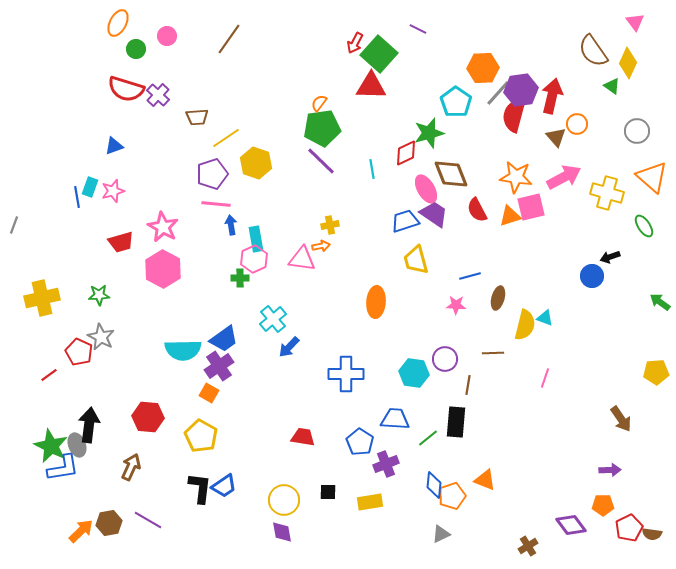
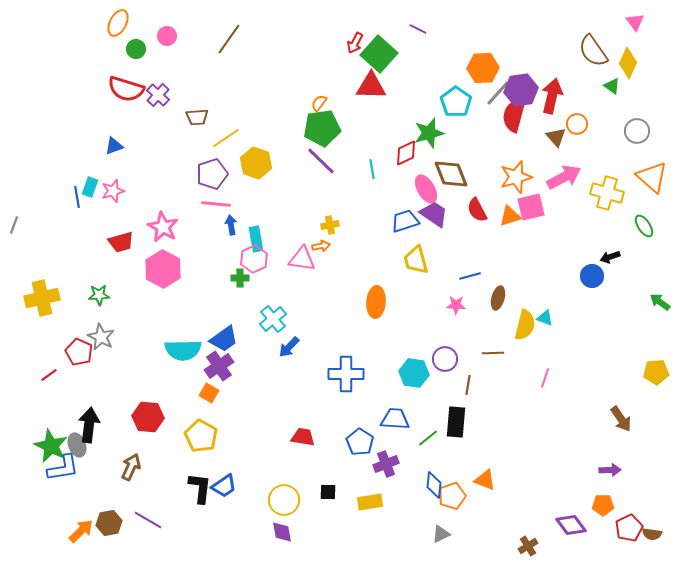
orange star at (516, 177): rotated 24 degrees counterclockwise
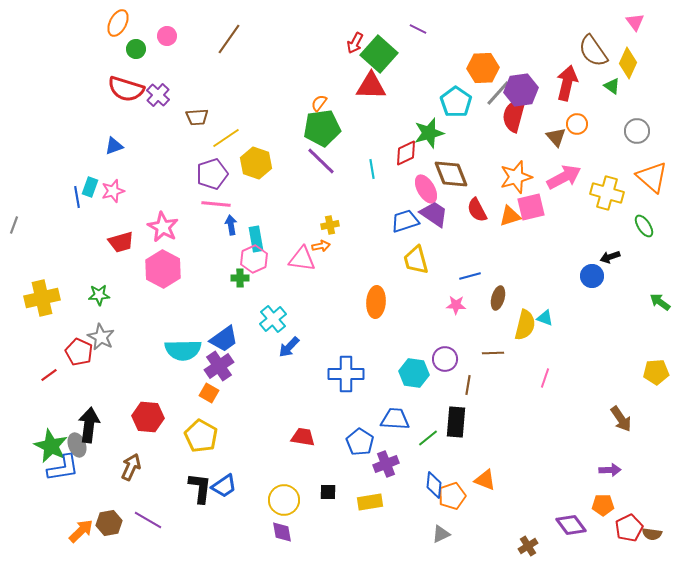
red arrow at (552, 96): moved 15 px right, 13 px up
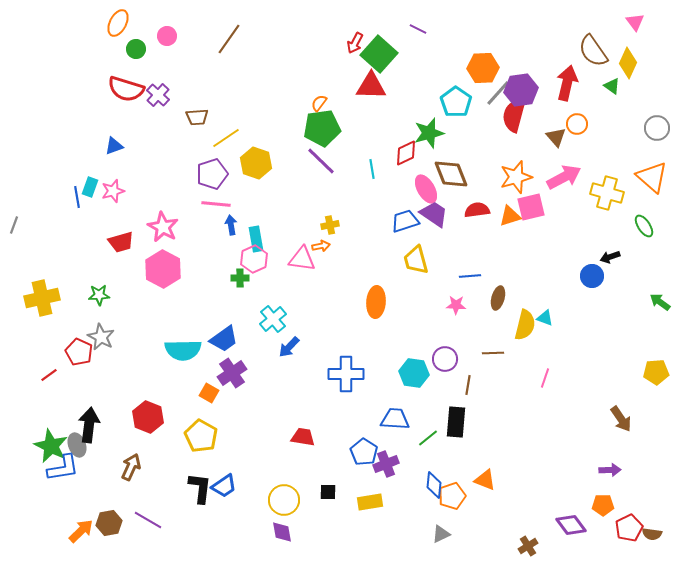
gray circle at (637, 131): moved 20 px right, 3 px up
red semicircle at (477, 210): rotated 110 degrees clockwise
blue line at (470, 276): rotated 10 degrees clockwise
purple cross at (219, 366): moved 13 px right, 7 px down
red hexagon at (148, 417): rotated 16 degrees clockwise
blue pentagon at (360, 442): moved 4 px right, 10 px down
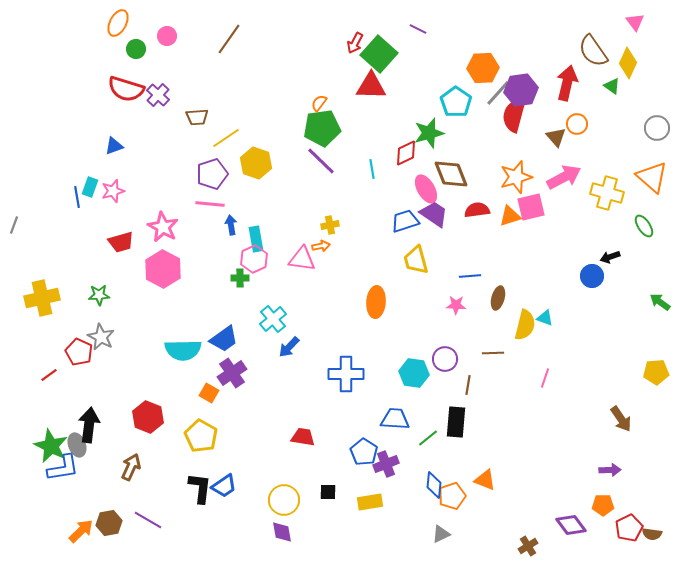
pink line at (216, 204): moved 6 px left
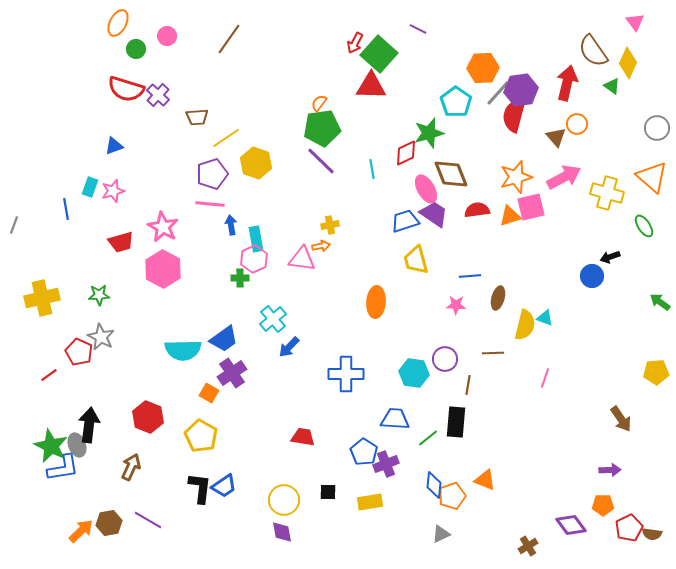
blue line at (77, 197): moved 11 px left, 12 px down
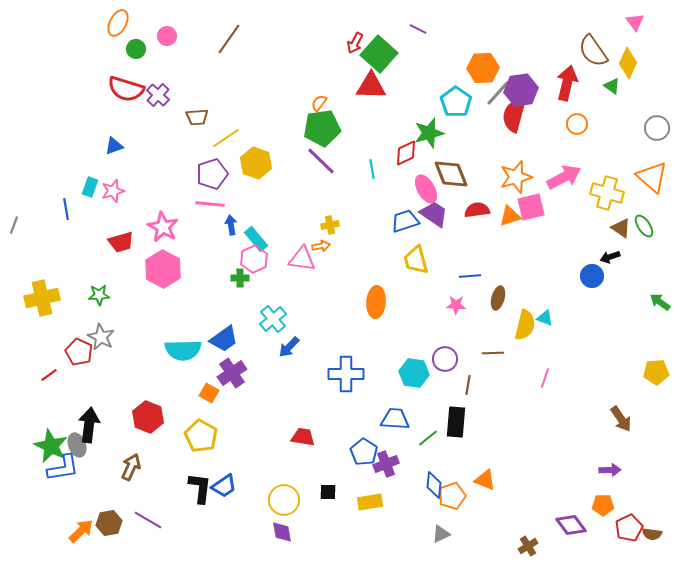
brown triangle at (556, 137): moved 65 px right, 91 px down; rotated 15 degrees counterclockwise
cyan rectangle at (256, 239): rotated 30 degrees counterclockwise
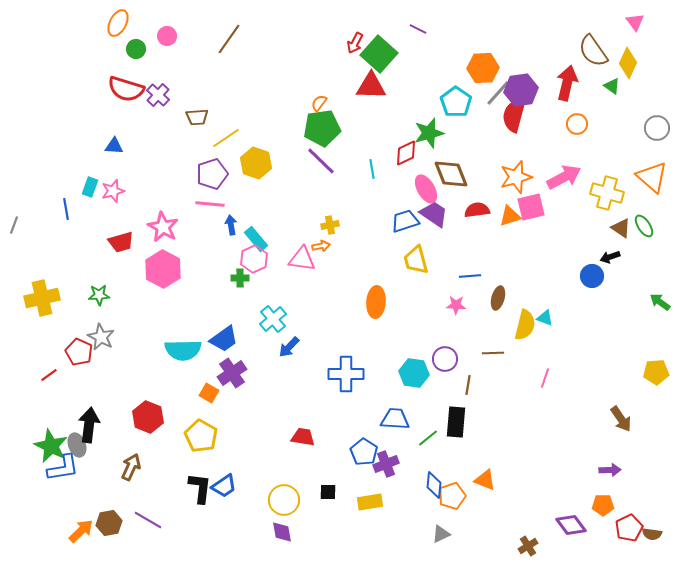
blue triangle at (114, 146): rotated 24 degrees clockwise
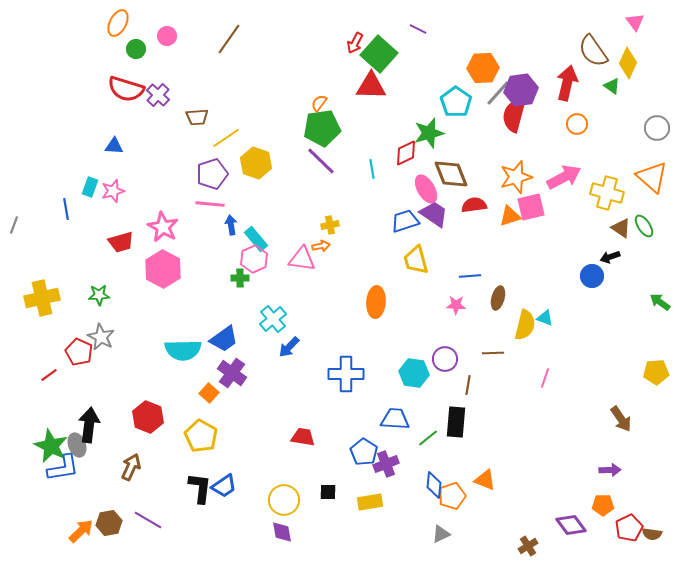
red semicircle at (477, 210): moved 3 px left, 5 px up
purple cross at (232, 373): rotated 20 degrees counterclockwise
orange square at (209, 393): rotated 12 degrees clockwise
